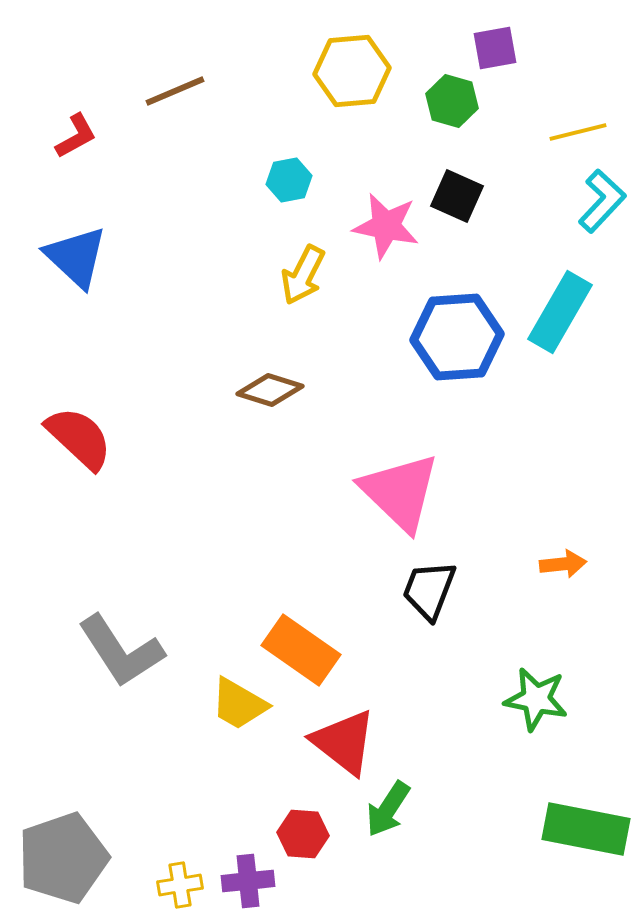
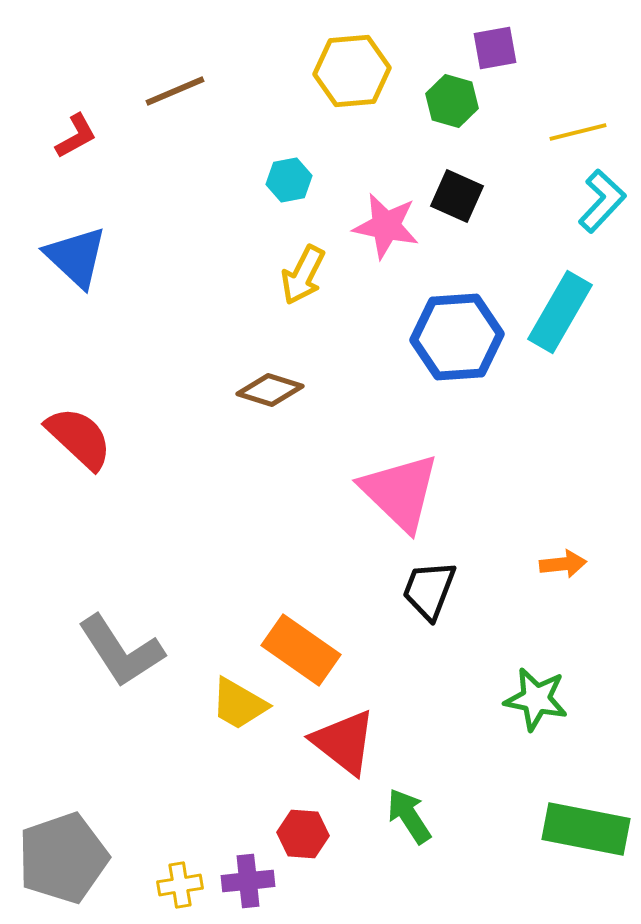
green arrow: moved 21 px right, 7 px down; rotated 114 degrees clockwise
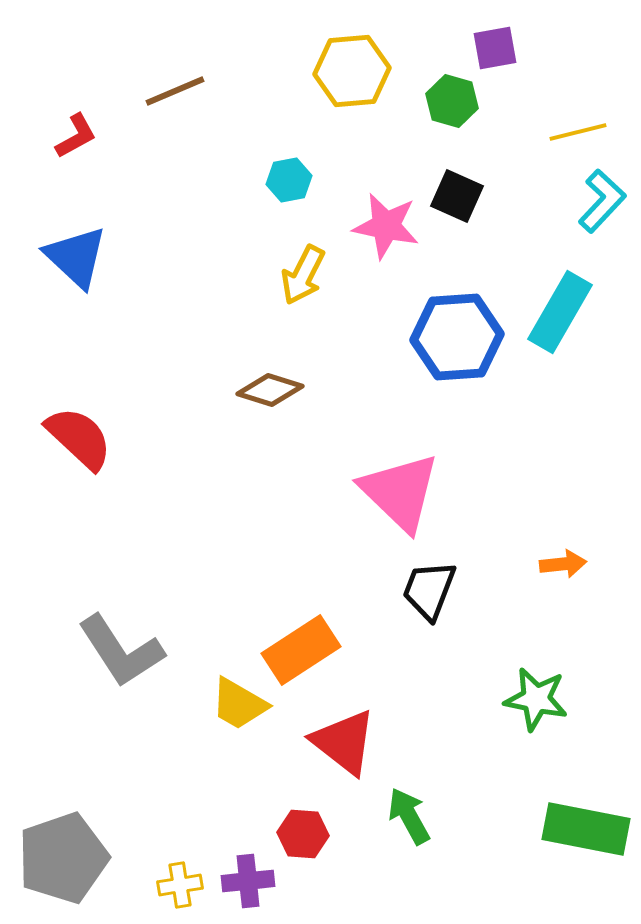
orange rectangle: rotated 68 degrees counterclockwise
green arrow: rotated 4 degrees clockwise
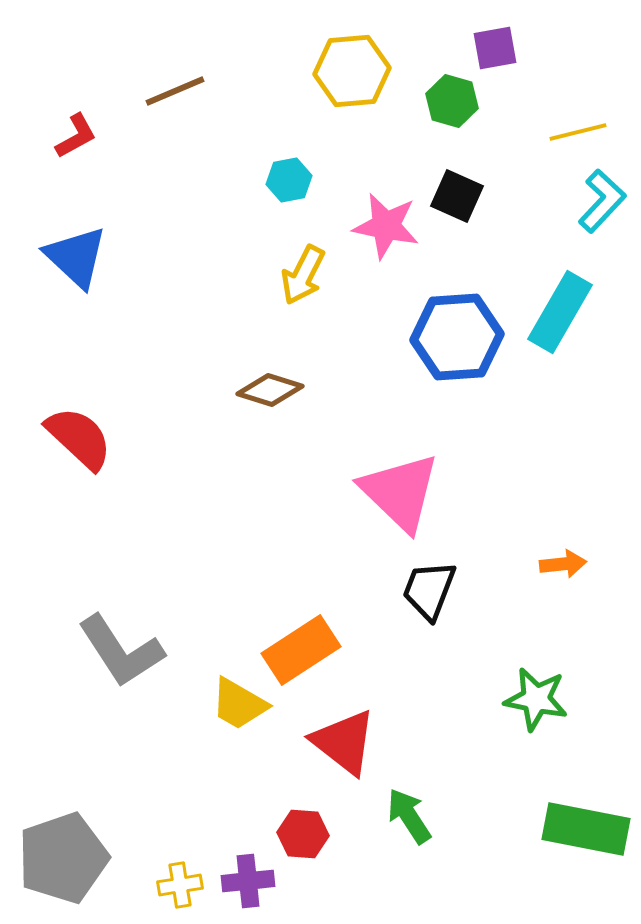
green arrow: rotated 4 degrees counterclockwise
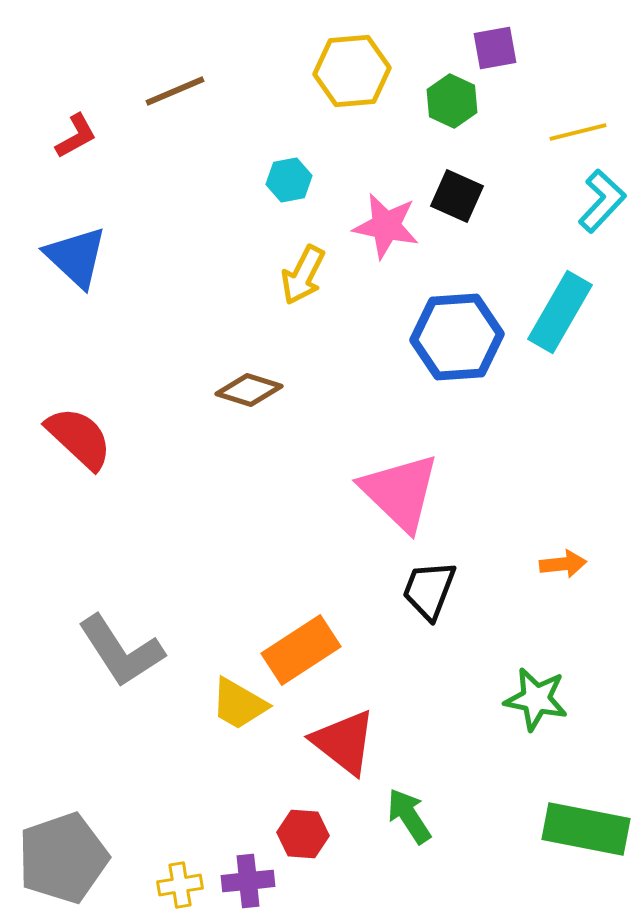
green hexagon: rotated 9 degrees clockwise
brown diamond: moved 21 px left
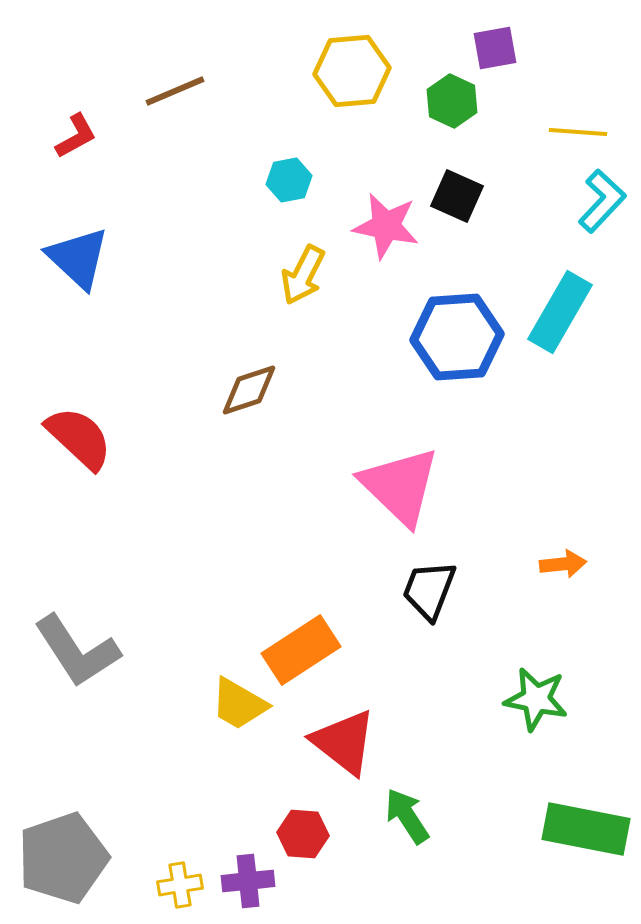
yellow line: rotated 18 degrees clockwise
blue triangle: moved 2 px right, 1 px down
brown diamond: rotated 36 degrees counterclockwise
pink triangle: moved 6 px up
gray L-shape: moved 44 px left
green arrow: moved 2 px left
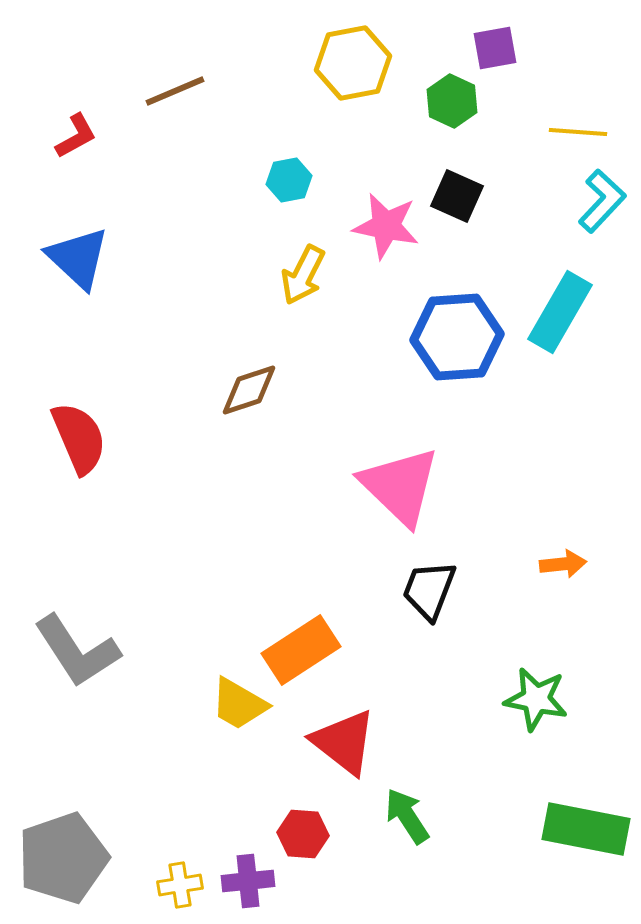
yellow hexagon: moved 1 px right, 8 px up; rotated 6 degrees counterclockwise
red semicircle: rotated 24 degrees clockwise
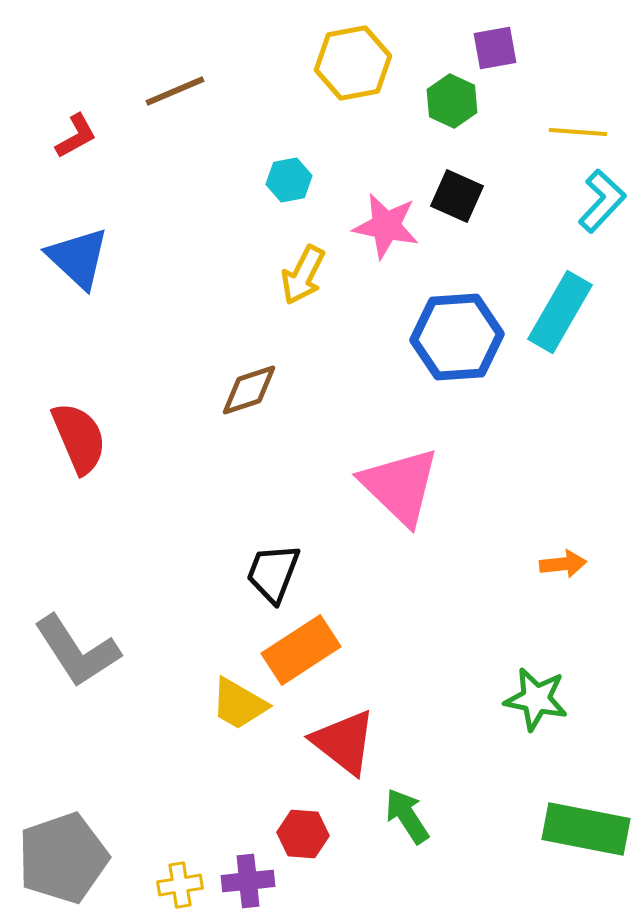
black trapezoid: moved 156 px left, 17 px up
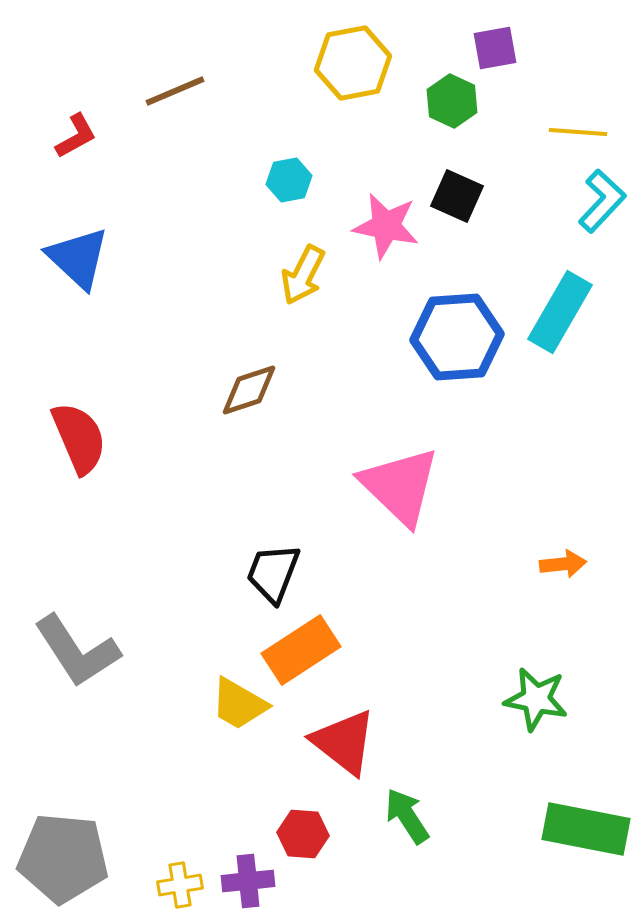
gray pentagon: rotated 24 degrees clockwise
